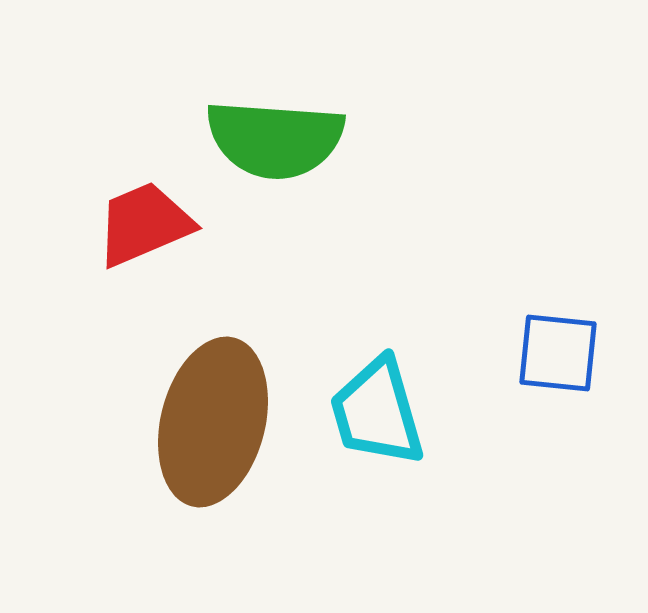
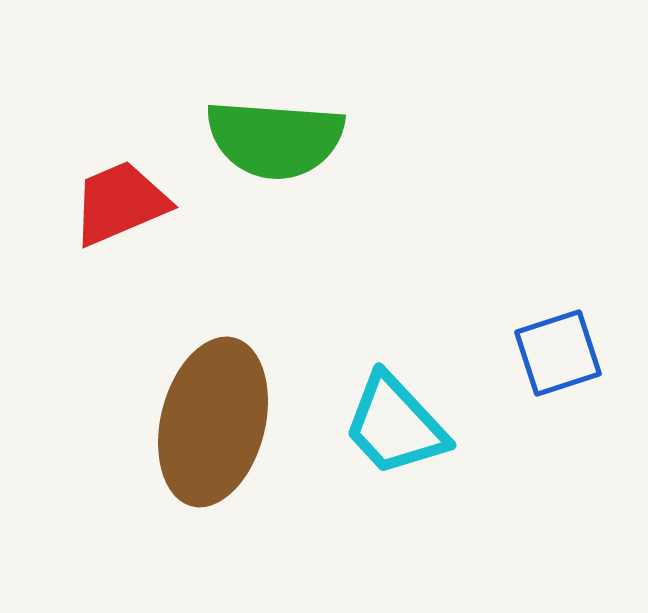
red trapezoid: moved 24 px left, 21 px up
blue square: rotated 24 degrees counterclockwise
cyan trapezoid: moved 18 px right, 13 px down; rotated 27 degrees counterclockwise
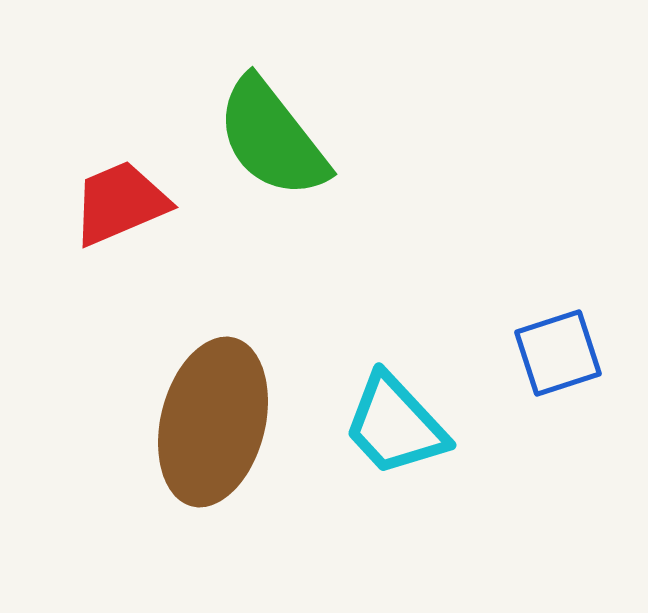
green semicircle: moved 3 px left, 1 px up; rotated 48 degrees clockwise
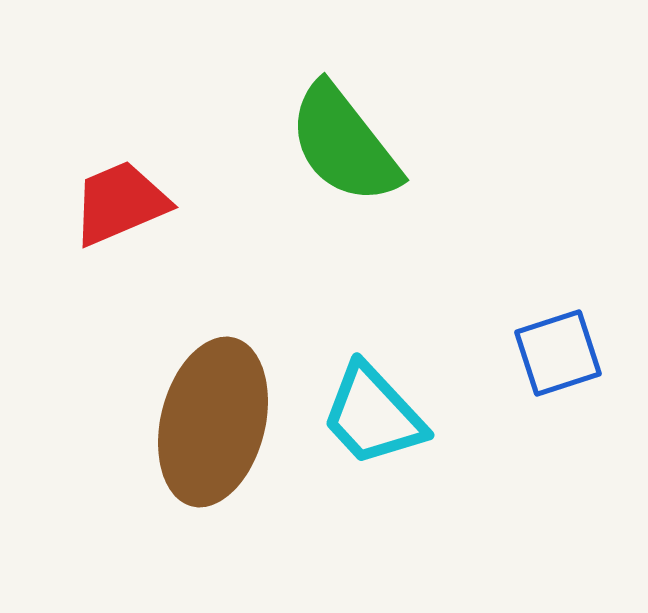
green semicircle: moved 72 px right, 6 px down
cyan trapezoid: moved 22 px left, 10 px up
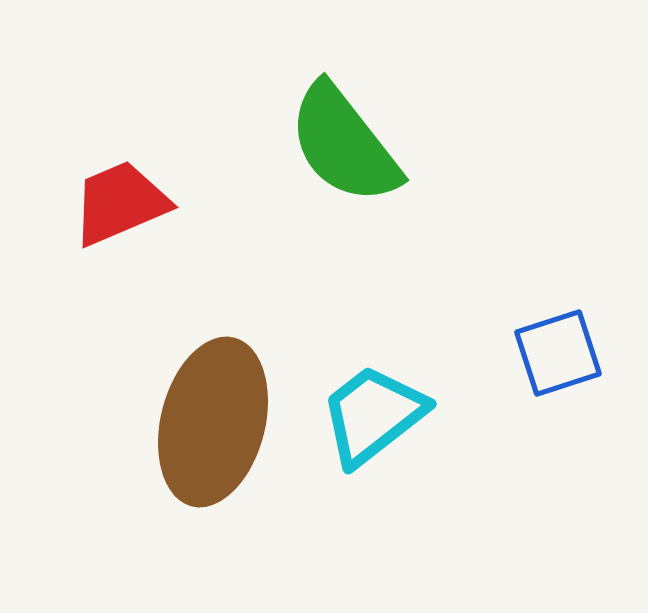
cyan trapezoid: rotated 95 degrees clockwise
